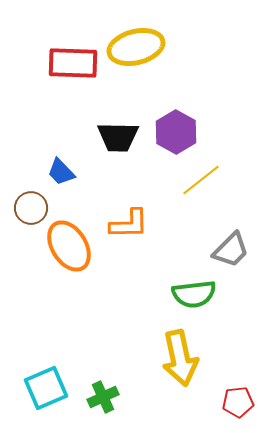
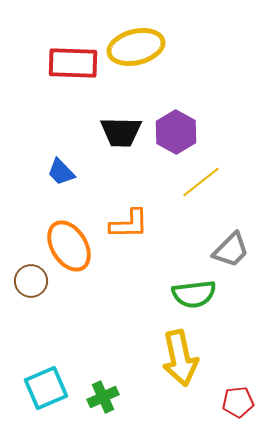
black trapezoid: moved 3 px right, 5 px up
yellow line: moved 2 px down
brown circle: moved 73 px down
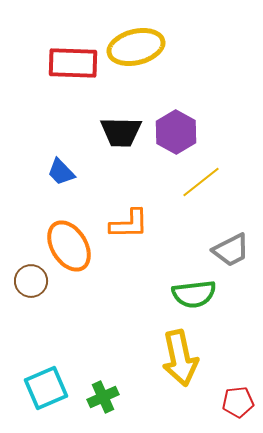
gray trapezoid: rotated 18 degrees clockwise
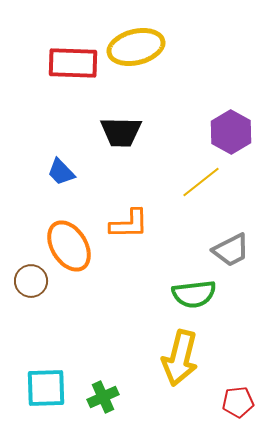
purple hexagon: moved 55 px right
yellow arrow: rotated 26 degrees clockwise
cyan square: rotated 21 degrees clockwise
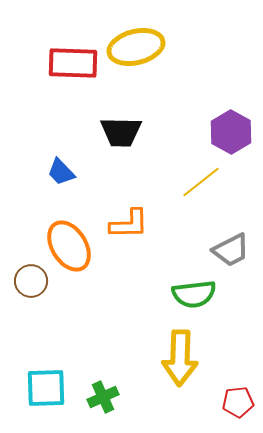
yellow arrow: rotated 12 degrees counterclockwise
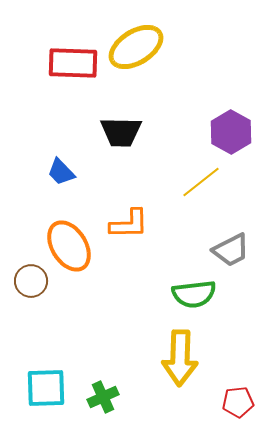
yellow ellipse: rotated 18 degrees counterclockwise
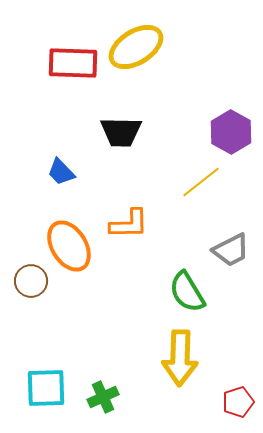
green semicircle: moved 7 px left, 2 px up; rotated 66 degrees clockwise
red pentagon: rotated 12 degrees counterclockwise
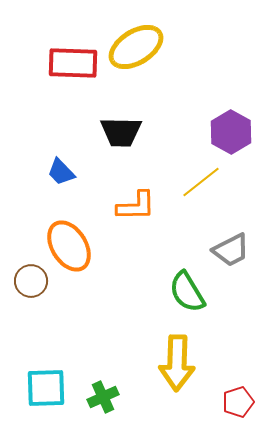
orange L-shape: moved 7 px right, 18 px up
yellow arrow: moved 3 px left, 5 px down
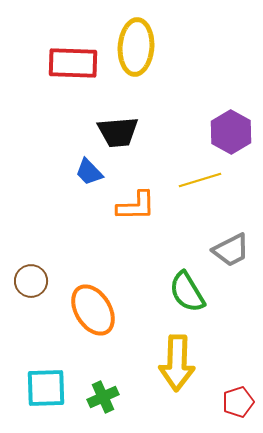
yellow ellipse: rotated 54 degrees counterclockwise
black trapezoid: moved 3 px left; rotated 6 degrees counterclockwise
blue trapezoid: moved 28 px right
yellow line: moved 1 px left, 2 px up; rotated 21 degrees clockwise
orange ellipse: moved 24 px right, 64 px down
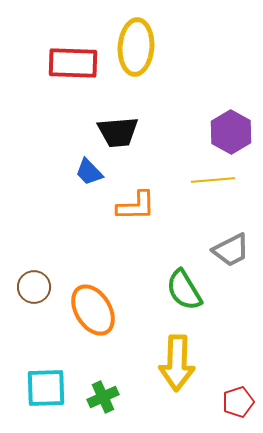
yellow line: moved 13 px right; rotated 12 degrees clockwise
brown circle: moved 3 px right, 6 px down
green semicircle: moved 3 px left, 2 px up
